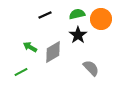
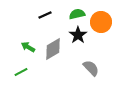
orange circle: moved 3 px down
green arrow: moved 2 px left
gray diamond: moved 3 px up
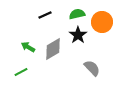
orange circle: moved 1 px right
gray semicircle: moved 1 px right
